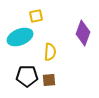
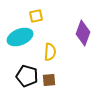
black pentagon: rotated 15 degrees clockwise
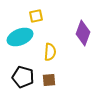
black pentagon: moved 4 px left, 1 px down
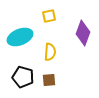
yellow square: moved 13 px right
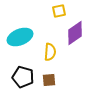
yellow square: moved 10 px right, 5 px up
purple diamond: moved 8 px left; rotated 35 degrees clockwise
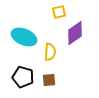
yellow square: moved 1 px down
cyan ellipse: moved 4 px right; rotated 45 degrees clockwise
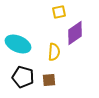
cyan ellipse: moved 6 px left, 7 px down
yellow semicircle: moved 4 px right
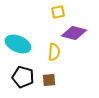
yellow square: moved 1 px left
purple diamond: moved 1 px left; rotated 50 degrees clockwise
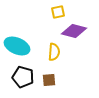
purple diamond: moved 2 px up
cyan ellipse: moved 1 px left, 2 px down
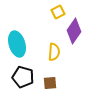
yellow square: rotated 16 degrees counterclockwise
purple diamond: rotated 70 degrees counterclockwise
cyan ellipse: moved 2 px up; rotated 50 degrees clockwise
brown square: moved 1 px right, 3 px down
